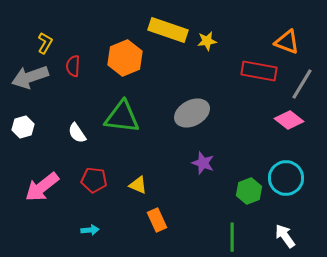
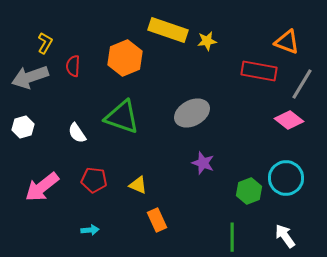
green triangle: rotated 12 degrees clockwise
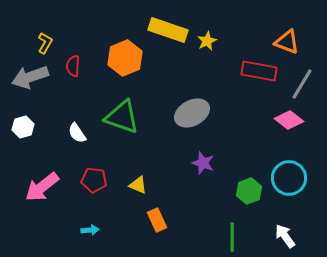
yellow star: rotated 18 degrees counterclockwise
cyan circle: moved 3 px right
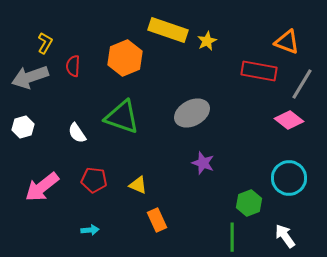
green hexagon: moved 12 px down
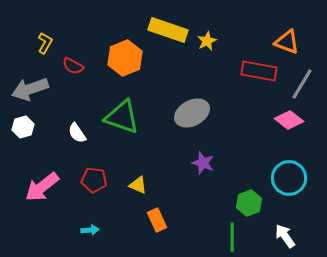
red semicircle: rotated 65 degrees counterclockwise
gray arrow: moved 12 px down
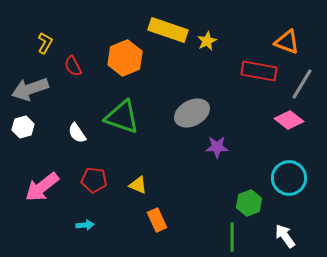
red semicircle: rotated 35 degrees clockwise
purple star: moved 14 px right, 16 px up; rotated 20 degrees counterclockwise
cyan arrow: moved 5 px left, 5 px up
